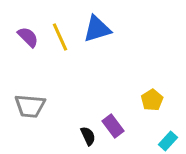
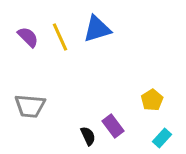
cyan rectangle: moved 6 px left, 3 px up
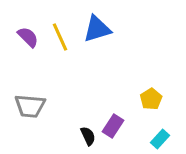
yellow pentagon: moved 1 px left, 1 px up
purple rectangle: rotated 70 degrees clockwise
cyan rectangle: moved 2 px left, 1 px down
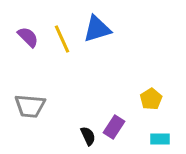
yellow line: moved 2 px right, 2 px down
purple rectangle: moved 1 px right, 1 px down
cyan rectangle: rotated 48 degrees clockwise
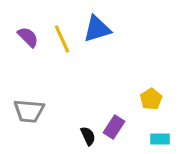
gray trapezoid: moved 1 px left, 5 px down
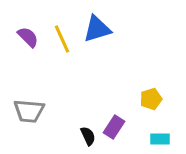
yellow pentagon: rotated 15 degrees clockwise
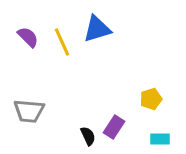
yellow line: moved 3 px down
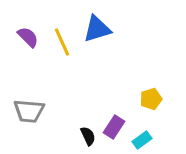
cyan rectangle: moved 18 px left, 1 px down; rotated 36 degrees counterclockwise
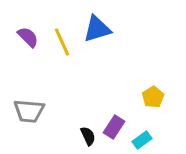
yellow pentagon: moved 2 px right, 2 px up; rotated 15 degrees counterclockwise
